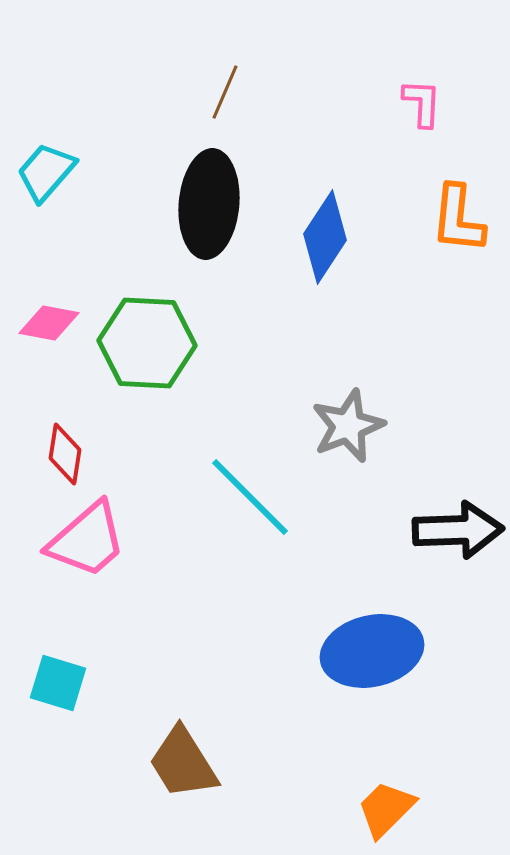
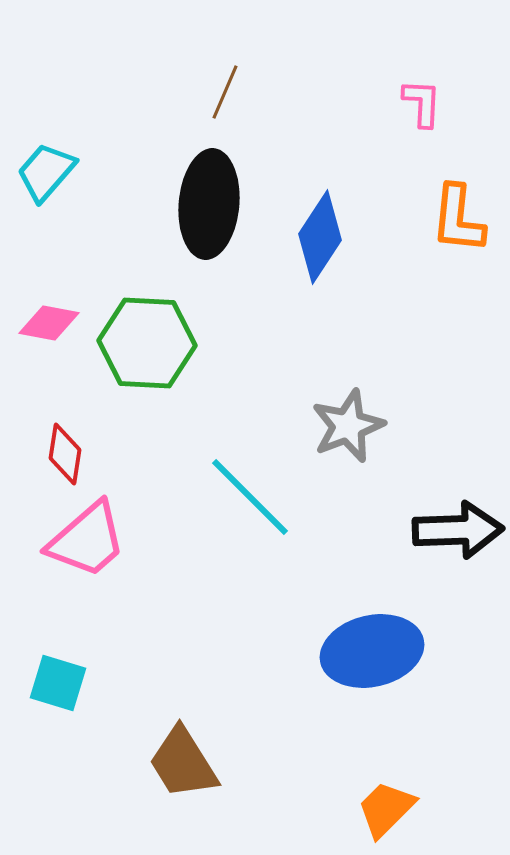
blue diamond: moved 5 px left
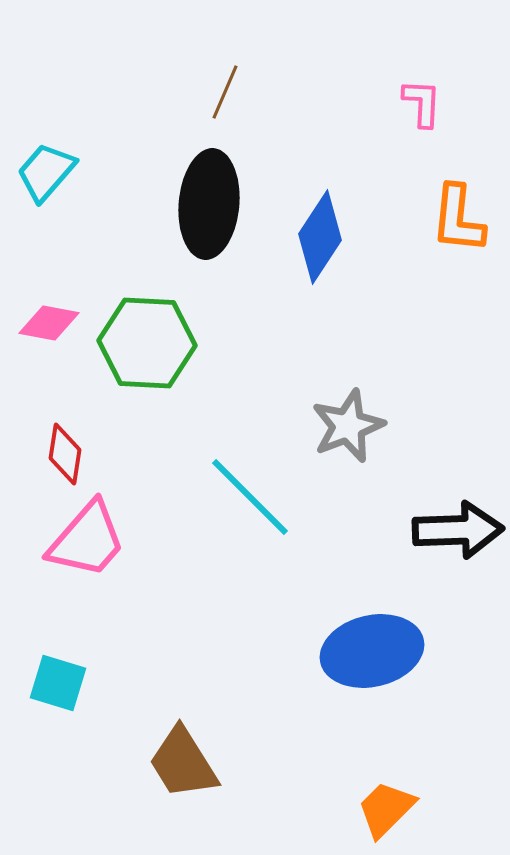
pink trapezoid: rotated 8 degrees counterclockwise
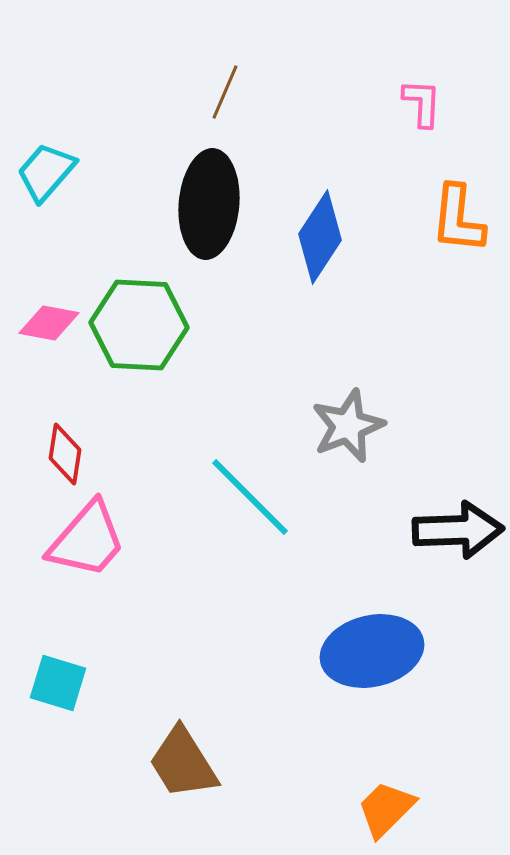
green hexagon: moved 8 px left, 18 px up
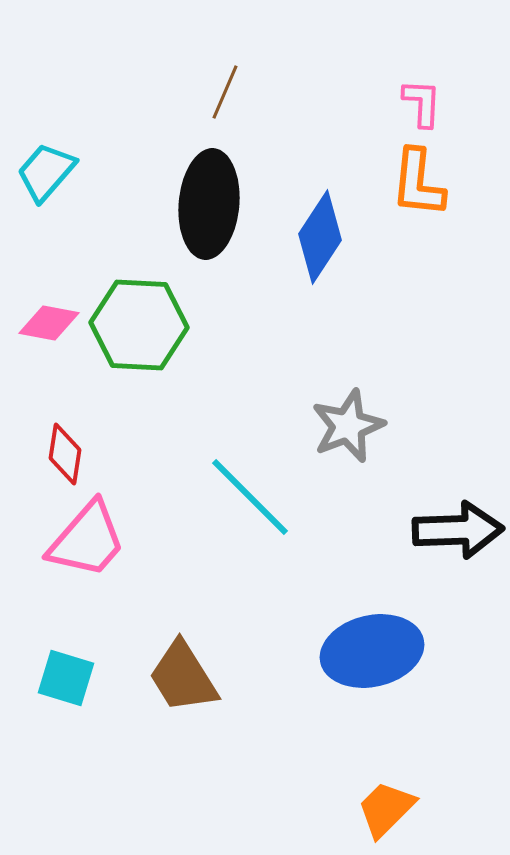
orange L-shape: moved 40 px left, 36 px up
cyan square: moved 8 px right, 5 px up
brown trapezoid: moved 86 px up
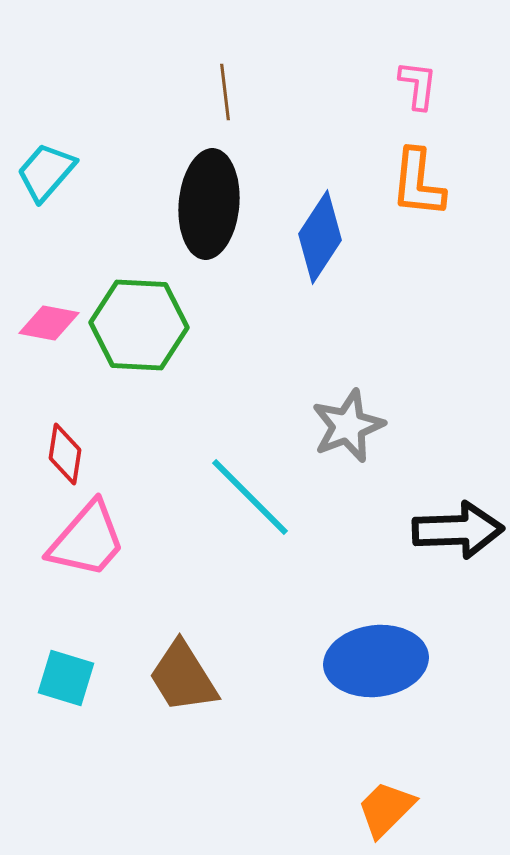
brown line: rotated 30 degrees counterclockwise
pink L-shape: moved 4 px left, 18 px up; rotated 4 degrees clockwise
blue ellipse: moved 4 px right, 10 px down; rotated 6 degrees clockwise
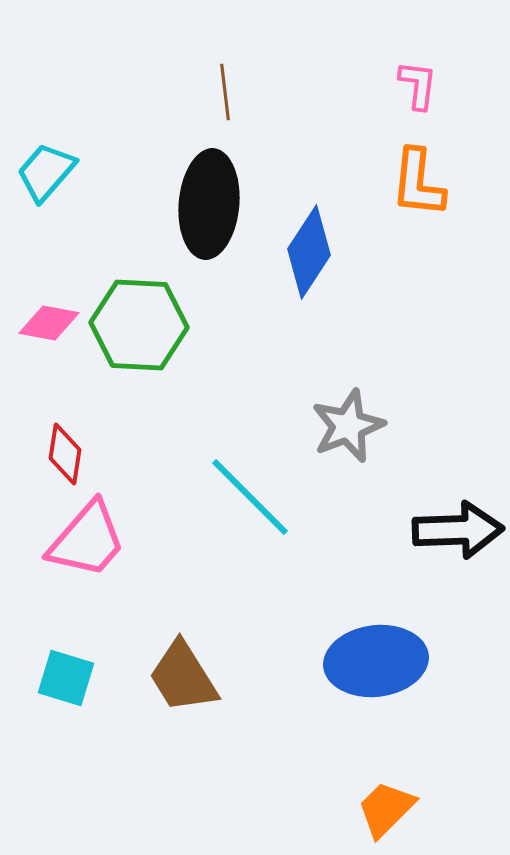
blue diamond: moved 11 px left, 15 px down
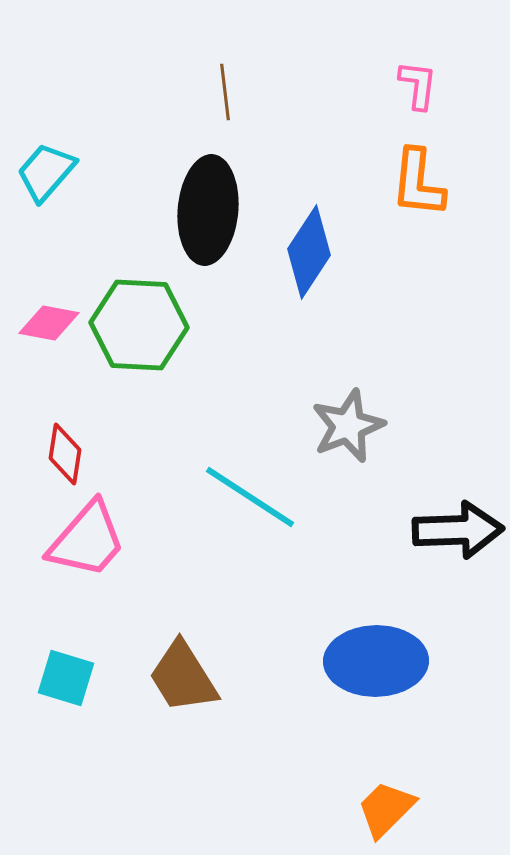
black ellipse: moved 1 px left, 6 px down
cyan line: rotated 12 degrees counterclockwise
blue ellipse: rotated 6 degrees clockwise
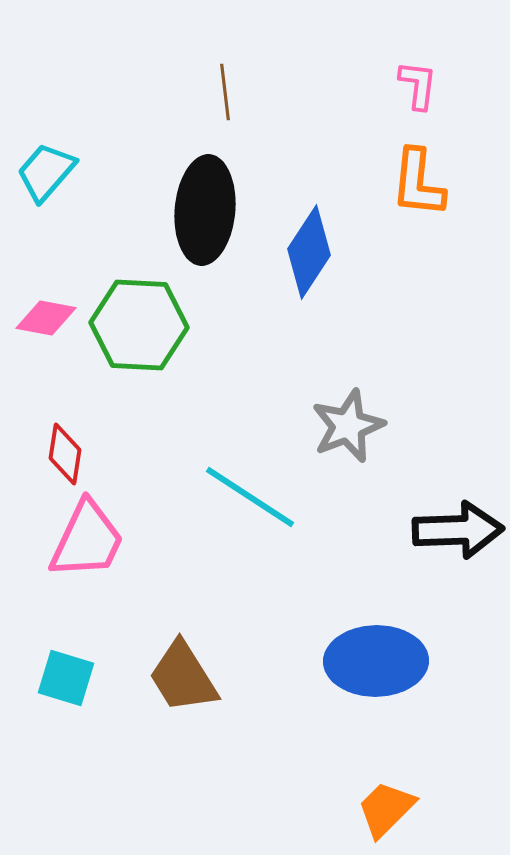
black ellipse: moved 3 px left
pink diamond: moved 3 px left, 5 px up
pink trapezoid: rotated 16 degrees counterclockwise
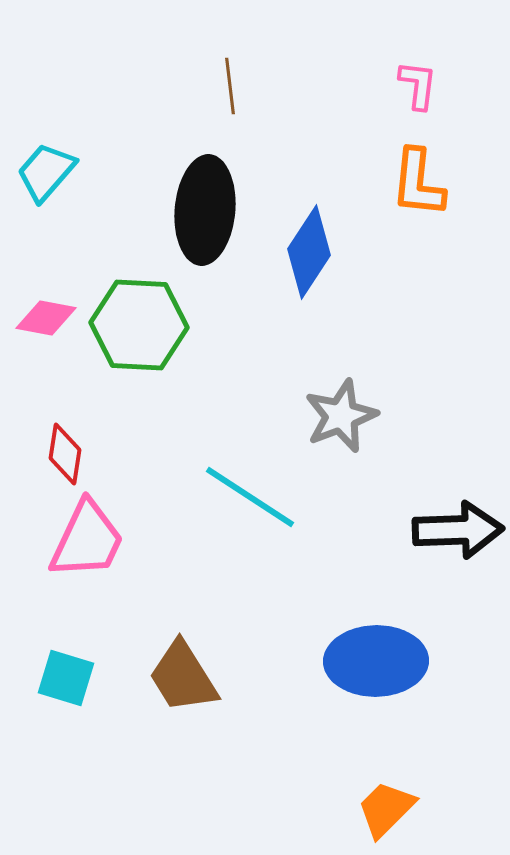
brown line: moved 5 px right, 6 px up
gray star: moved 7 px left, 10 px up
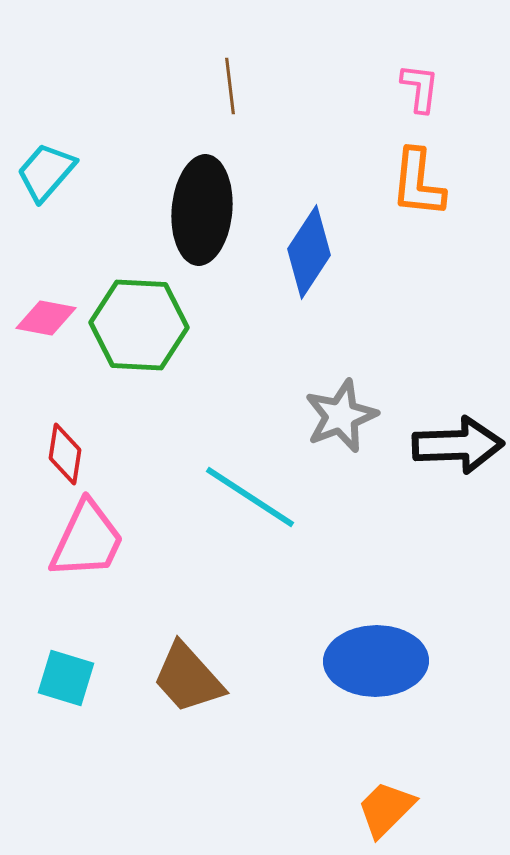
pink L-shape: moved 2 px right, 3 px down
black ellipse: moved 3 px left
black arrow: moved 85 px up
brown trapezoid: moved 5 px right, 1 px down; rotated 10 degrees counterclockwise
